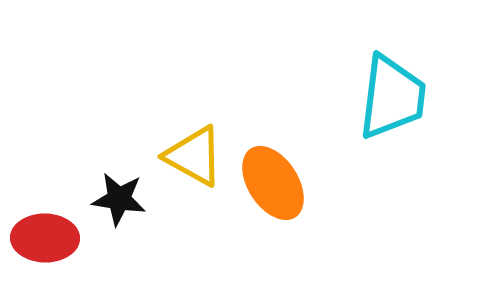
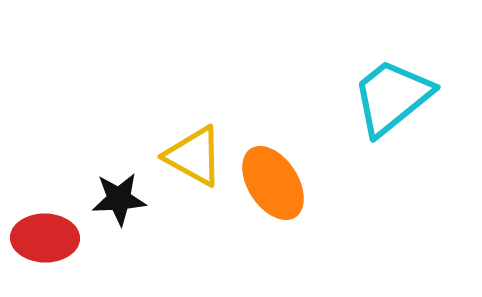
cyan trapezoid: rotated 136 degrees counterclockwise
black star: rotated 12 degrees counterclockwise
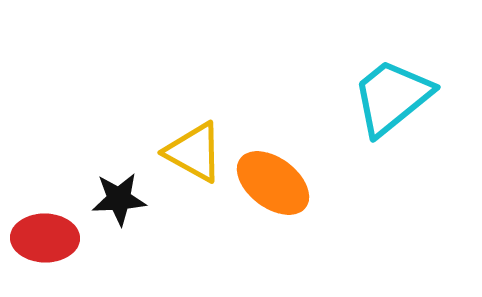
yellow triangle: moved 4 px up
orange ellipse: rotated 20 degrees counterclockwise
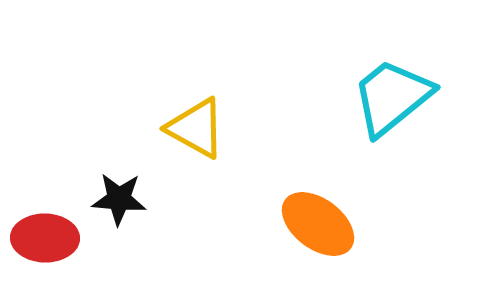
yellow triangle: moved 2 px right, 24 px up
orange ellipse: moved 45 px right, 41 px down
black star: rotated 8 degrees clockwise
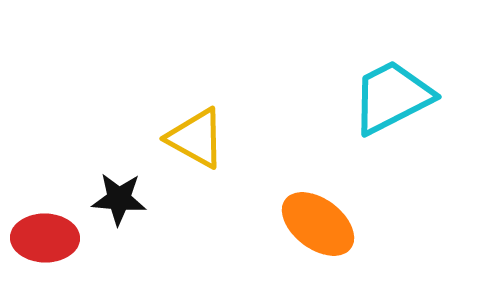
cyan trapezoid: rotated 12 degrees clockwise
yellow triangle: moved 10 px down
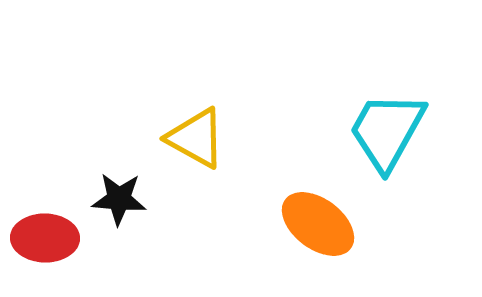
cyan trapezoid: moved 5 px left, 34 px down; rotated 34 degrees counterclockwise
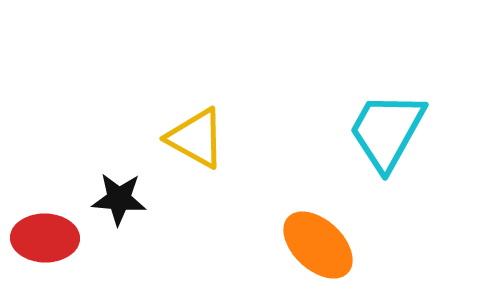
orange ellipse: moved 21 px down; rotated 6 degrees clockwise
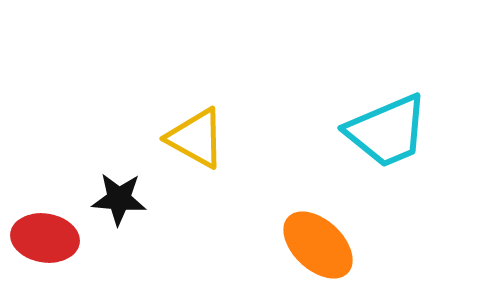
cyan trapezoid: rotated 142 degrees counterclockwise
red ellipse: rotated 8 degrees clockwise
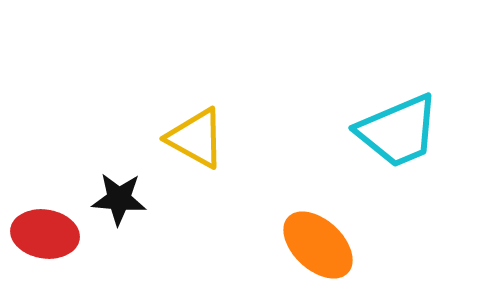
cyan trapezoid: moved 11 px right
red ellipse: moved 4 px up
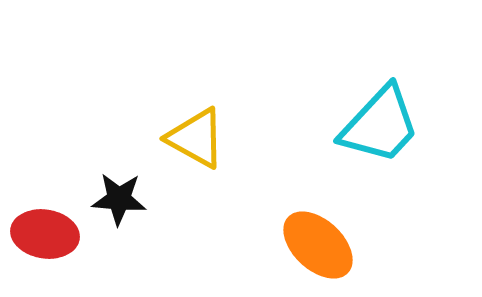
cyan trapezoid: moved 18 px left, 6 px up; rotated 24 degrees counterclockwise
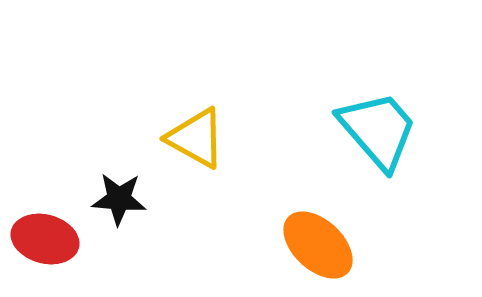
cyan trapezoid: moved 2 px left, 5 px down; rotated 84 degrees counterclockwise
red ellipse: moved 5 px down; rotated 6 degrees clockwise
